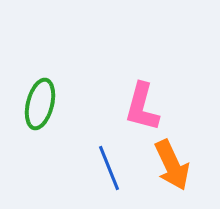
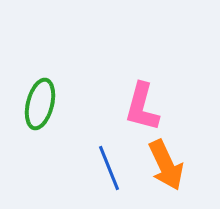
orange arrow: moved 6 px left
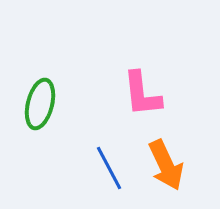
pink L-shape: moved 13 px up; rotated 21 degrees counterclockwise
blue line: rotated 6 degrees counterclockwise
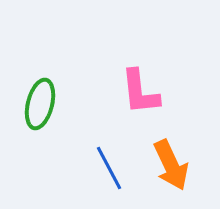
pink L-shape: moved 2 px left, 2 px up
orange arrow: moved 5 px right
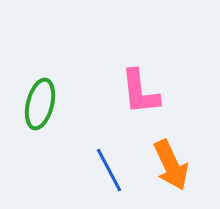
blue line: moved 2 px down
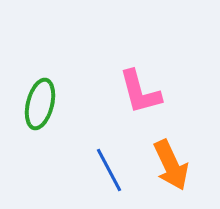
pink L-shape: rotated 9 degrees counterclockwise
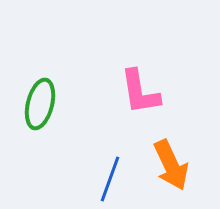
pink L-shape: rotated 6 degrees clockwise
blue line: moved 1 px right, 9 px down; rotated 48 degrees clockwise
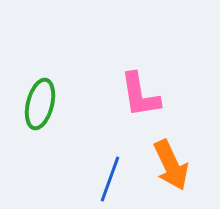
pink L-shape: moved 3 px down
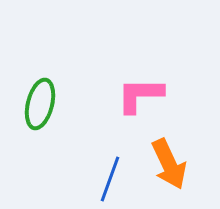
pink L-shape: rotated 99 degrees clockwise
orange arrow: moved 2 px left, 1 px up
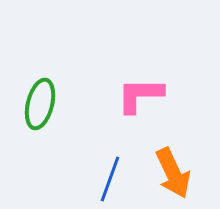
orange arrow: moved 4 px right, 9 px down
